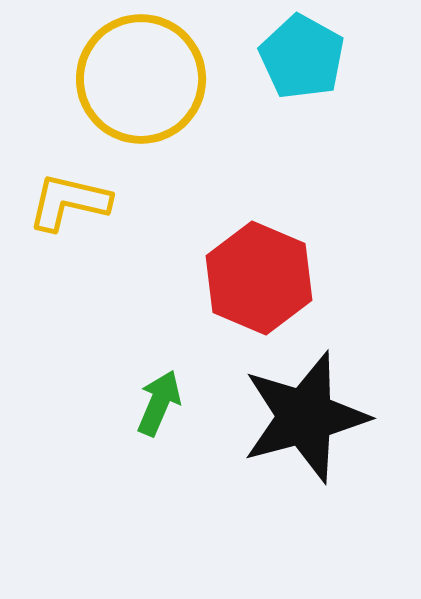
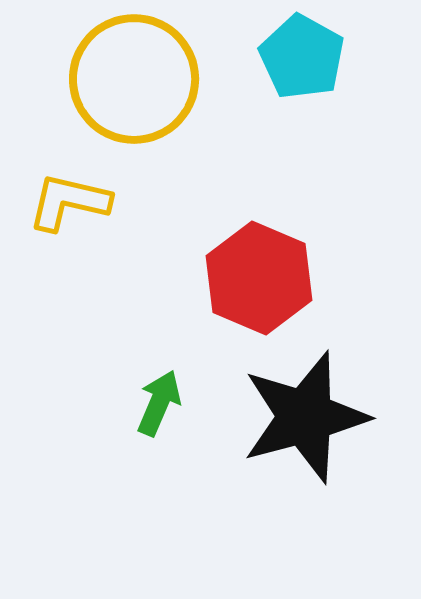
yellow circle: moved 7 px left
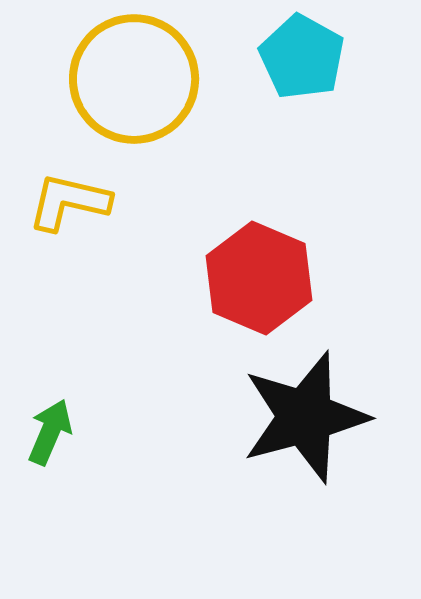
green arrow: moved 109 px left, 29 px down
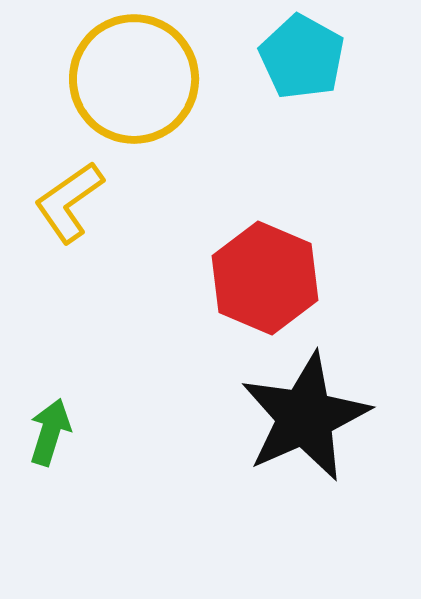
yellow L-shape: rotated 48 degrees counterclockwise
red hexagon: moved 6 px right
black star: rotated 9 degrees counterclockwise
green arrow: rotated 6 degrees counterclockwise
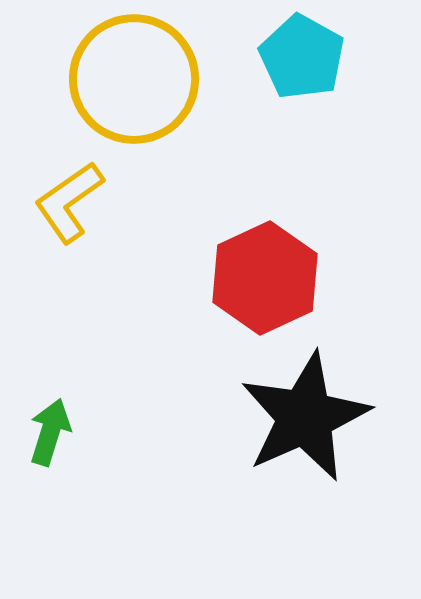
red hexagon: rotated 12 degrees clockwise
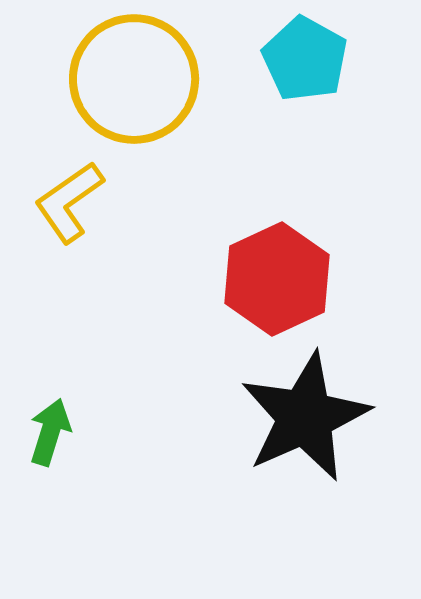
cyan pentagon: moved 3 px right, 2 px down
red hexagon: moved 12 px right, 1 px down
